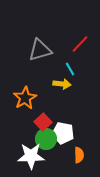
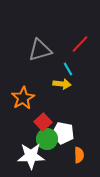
cyan line: moved 2 px left
orange star: moved 2 px left
green circle: moved 1 px right
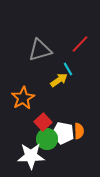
yellow arrow: moved 3 px left, 4 px up; rotated 42 degrees counterclockwise
orange semicircle: moved 24 px up
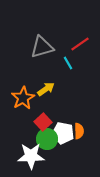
red line: rotated 12 degrees clockwise
gray triangle: moved 2 px right, 3 px up
cyan line: moved 6 px up
yellow arrow: moved 13 px left, 9 px down
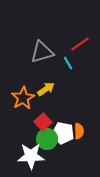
gray triangle: moved 5 px down
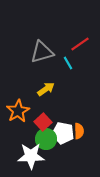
orange star: moved 5 px left, 13 px down
green circle: moved 1 px left
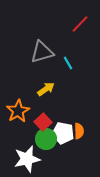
red line: moved 20 px up; rotated 12 degrees counterclockwise
white star: moved 4 px left, 3 px down; rotated 12 degrees counterclockwise
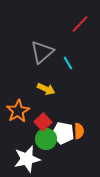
gray triangle: rotated 25 degrees counterclockwise
yellow arrow: rotated 60 degrees clockwise
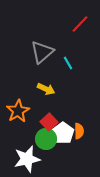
red square: moved 6 px right
white pentagon: rotated 25 degrees clockwise
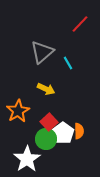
white star: rotated 20 degrees counterclockwise
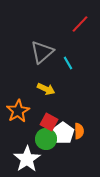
red square: rotated 18 degrees counterclockwise
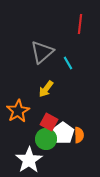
red line: rotated 36 degrees counterclockwise
yellow arrow: rotated 102 degrees clockwise
orange semicircle: moved 4 px down
white star: moved 2 px right, 1 px down
